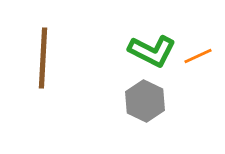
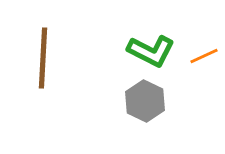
green L-shape: moved 1 px left
orange line: moved 6 px right
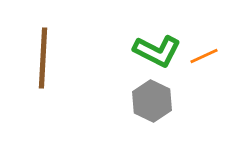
green L-shape: moved 6 px right
gray hexagon: moved 7 px right
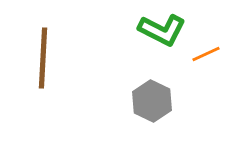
green L-shape: moved 5 px right, 21 px up
orange line: moved 2 px right, 2 px up
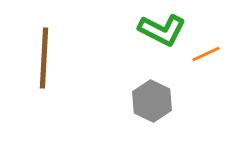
brown line: moved 1 px right
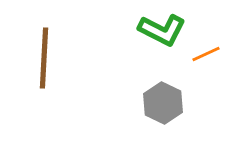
gray hexagon: moved 11 px right, 2 px down
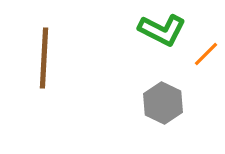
orange line: rotated 20 degrees counterclockwise
